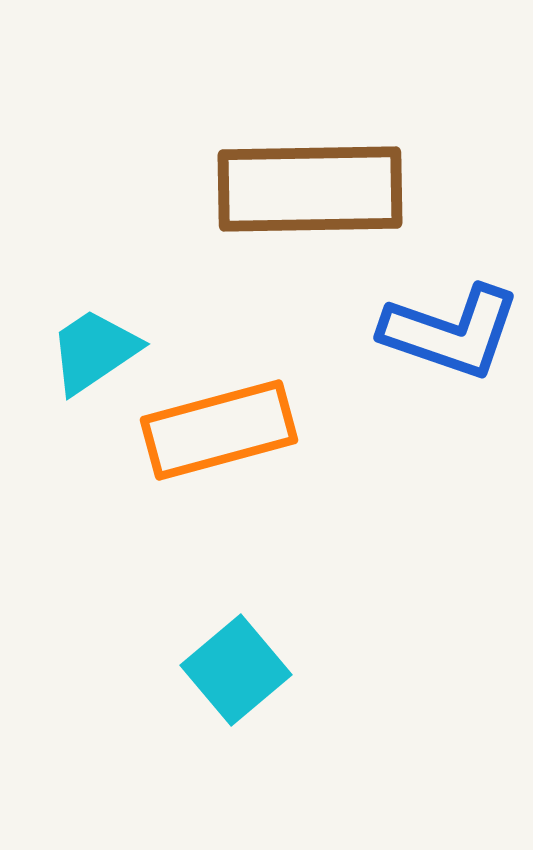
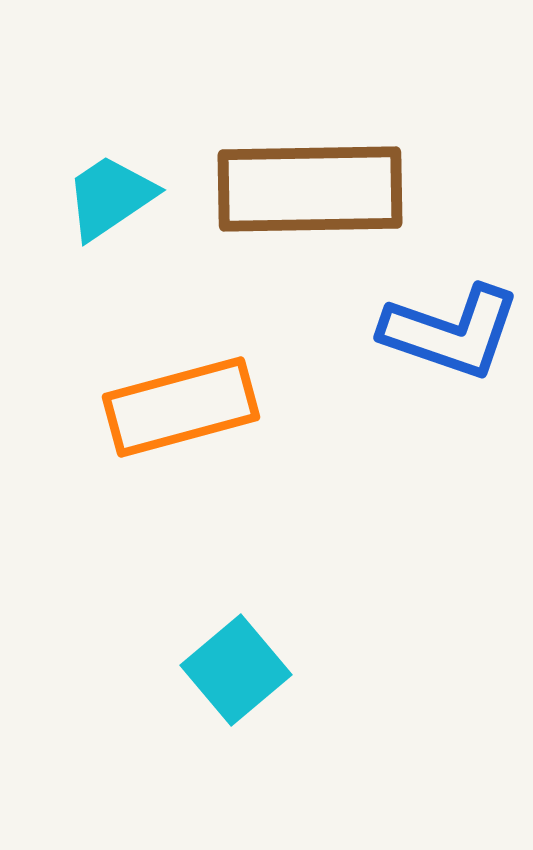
cyan trapezoid: moved 16 px right, 154 px up
orange rectangle: moved 38 px left, 23 px up
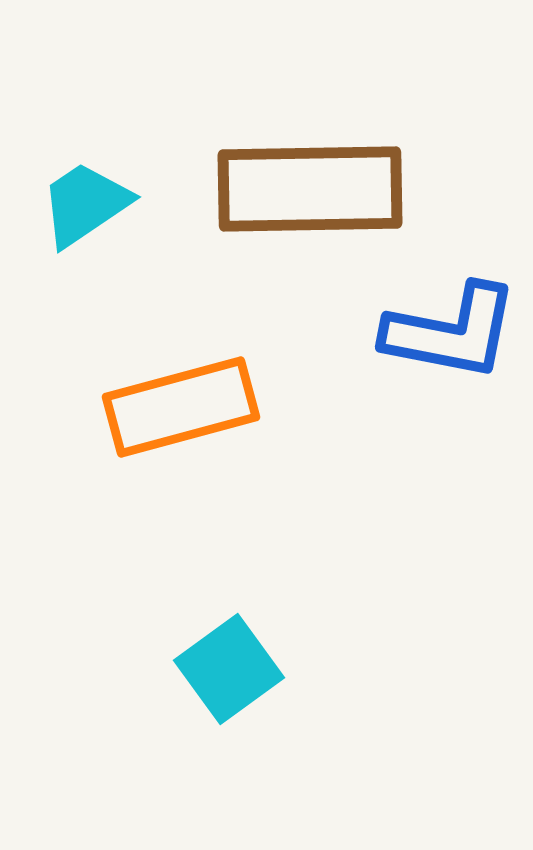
cyan trapezoid: moved 25 px left, 7 px down
blue L-shape: rotated 8 degrees counterclockwise
cyan square: moved 7 px left, 1 px up; rotated 4 degrees clockwise
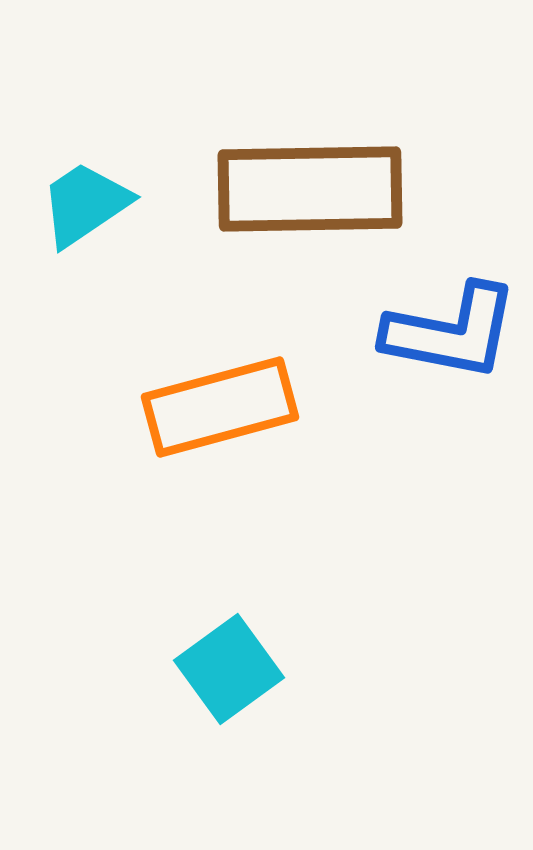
orange rectangle: moved 39 px right
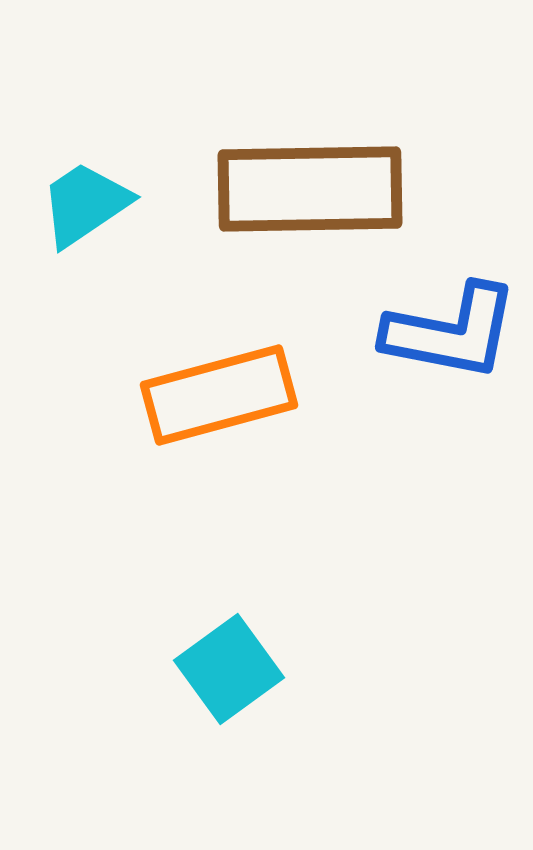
orange rectangle: moved 1 px left, 12 px up
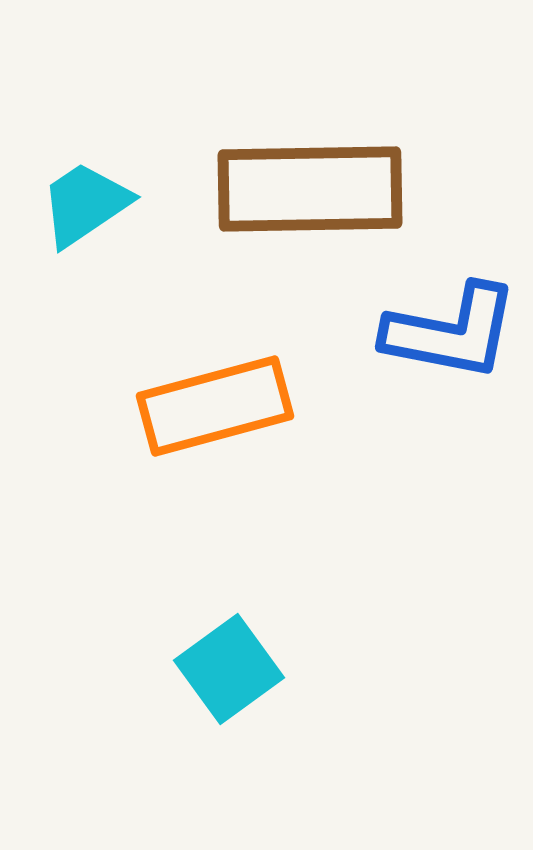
orange rectangle: moved 4 px left, 11 px down
